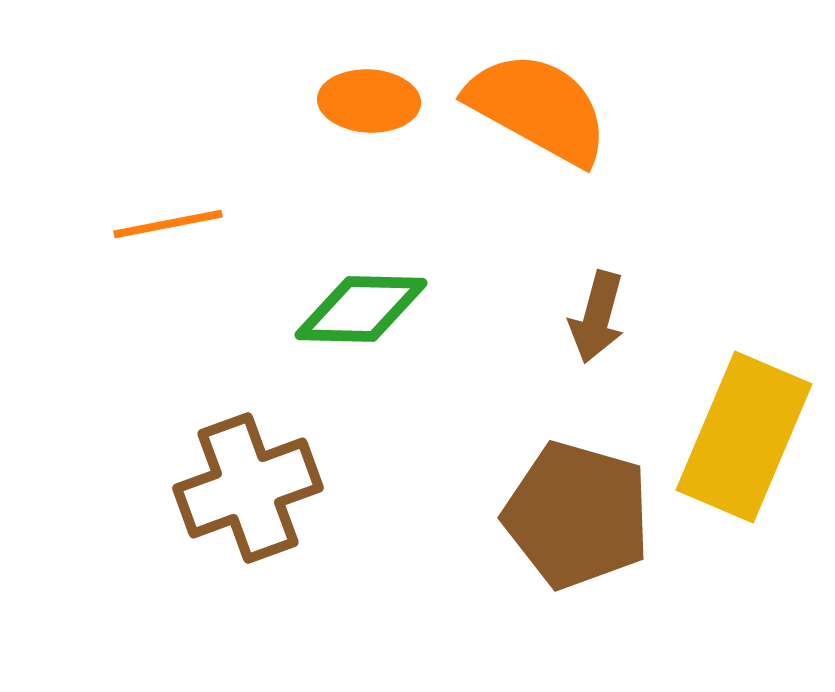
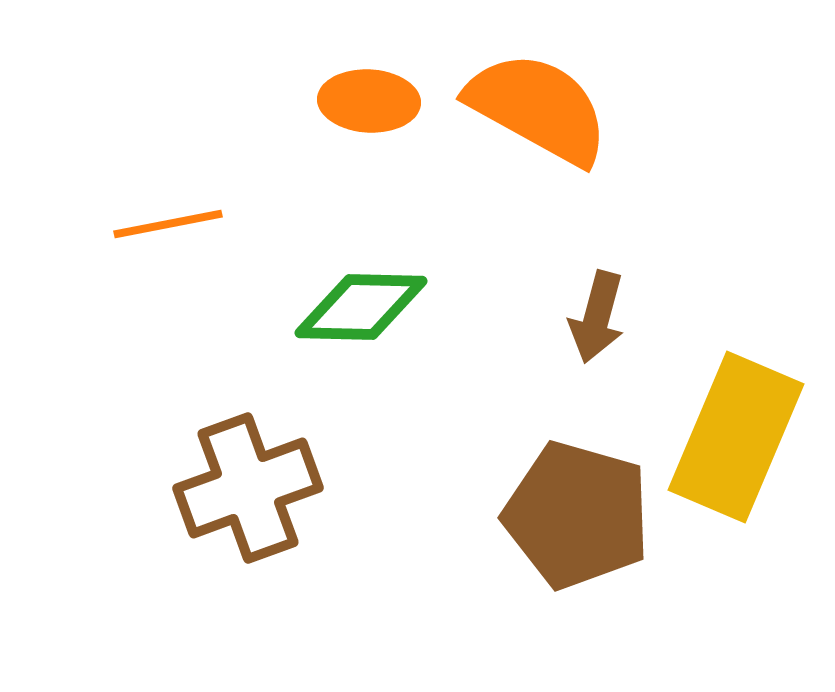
green diamond: moved 2 px up
yellow rectangle: moved 8 px left
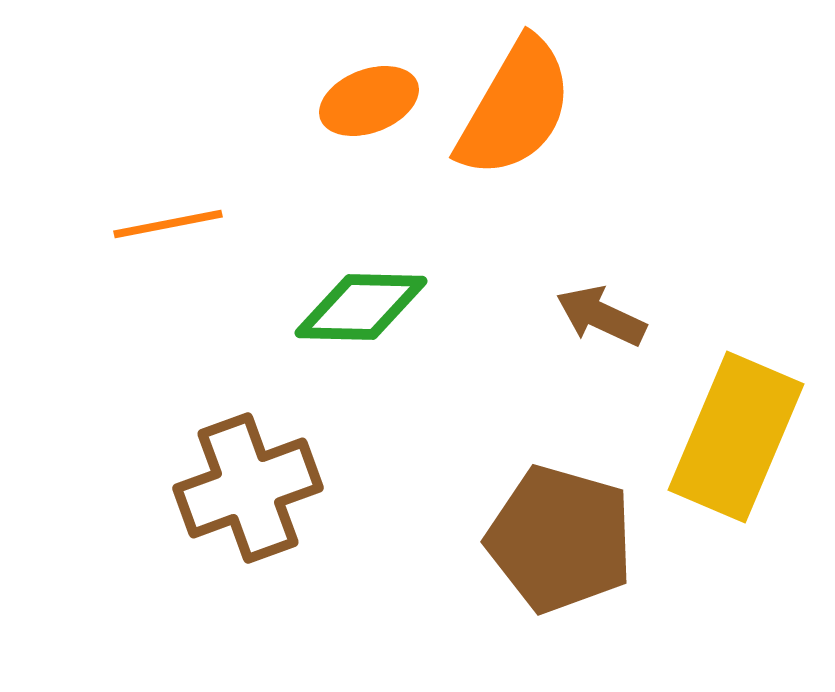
orange ellipse: rotated 24 degrees counterclockwise
orange semicircle: moved 23 px left; rotated 91 degrees clockwise
brown arrow: moved 4 px right, 1 px up; rotated 100 degrees clockwise
brown pentagon: moved 17 px left, 24 px down
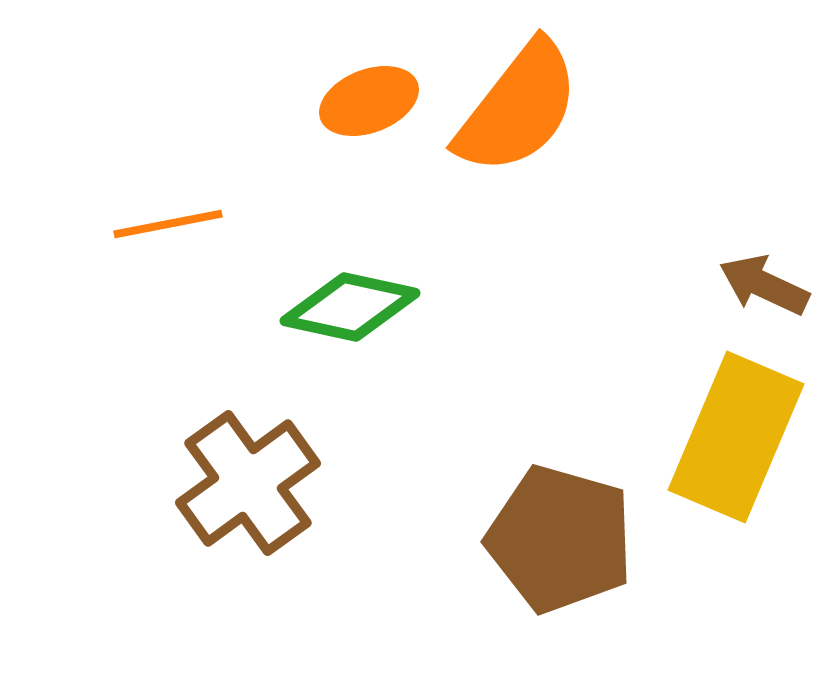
orange semicircle: moved 3 px right; rotated 8 degrees clockwise
green diamond: moved 11 px left; rotated 11 degrees clockwise
brown arrow: moved 163 px right, 31 px up
brown cross: moved 5 px up; rotated 16 degrees counterclockwise
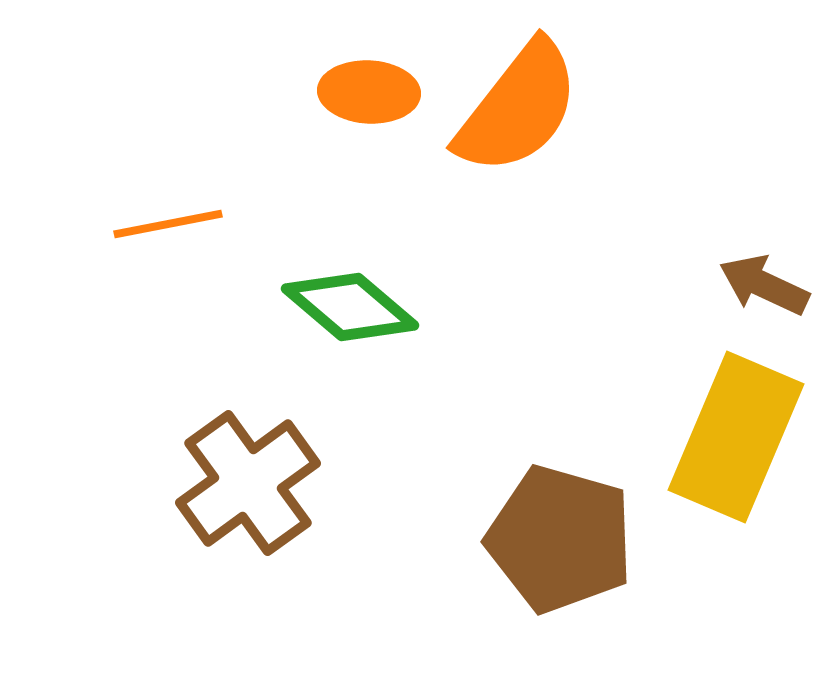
orange ellipse: moved 9 px up; rotated 24 degrees clockwise
green diamond: rotated 28 degrees clockwise
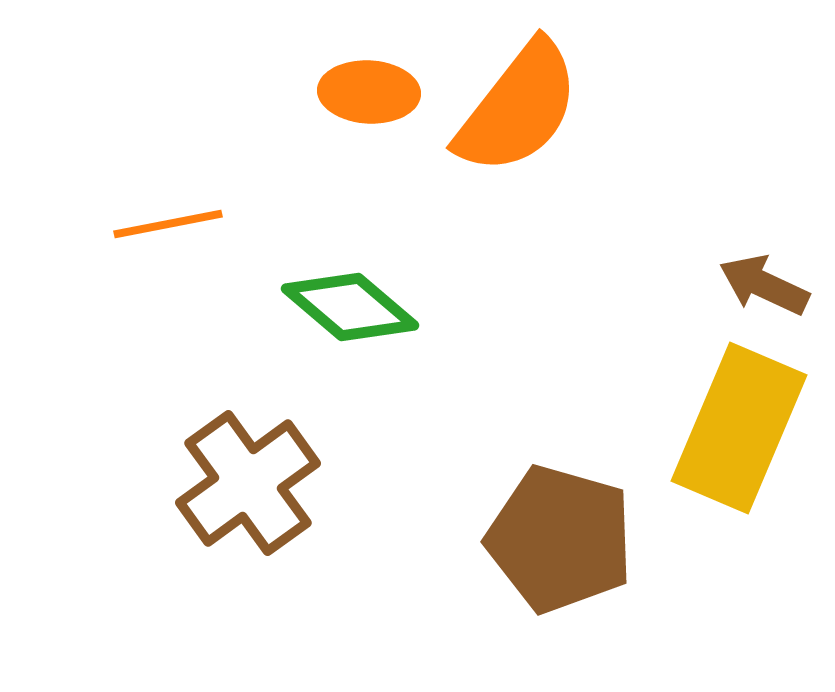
yellow rectangle: moved 3 px right, 9 px up
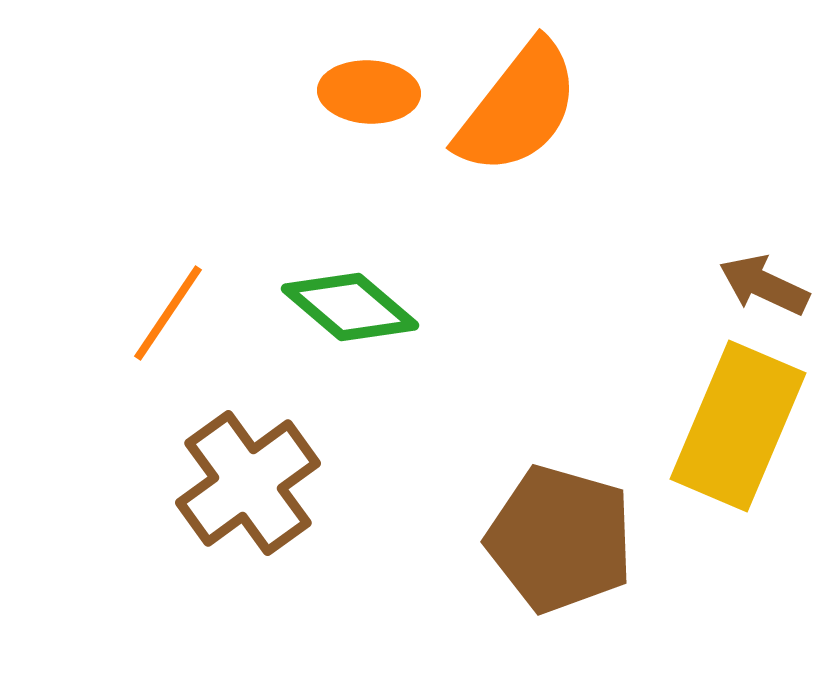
orange line: moved 89 px down; rotated 45 degrees counterclockwise
yellow rectangle: moved 1 px left, 2 px up
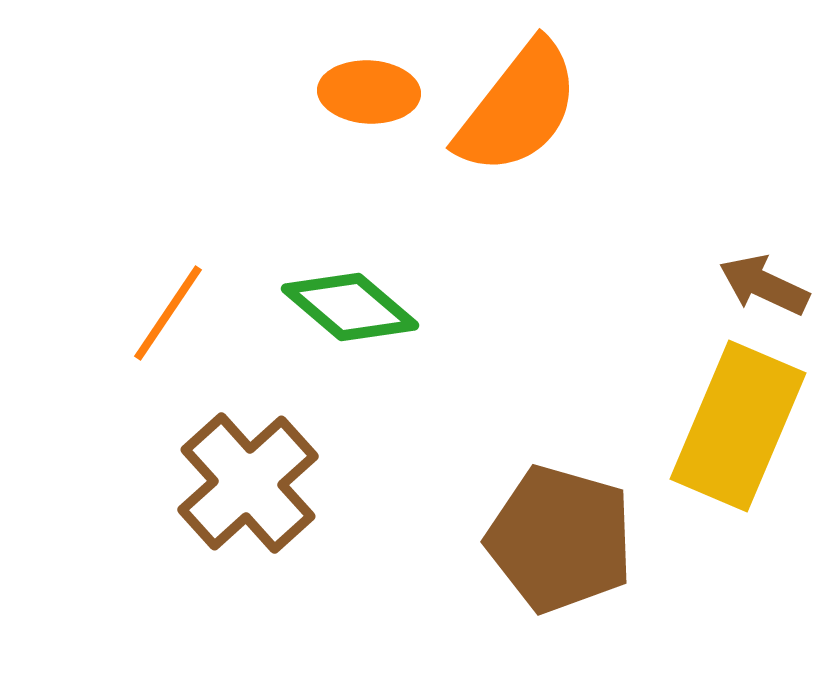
brown cross: rotated 6 degrees counterclockwise
